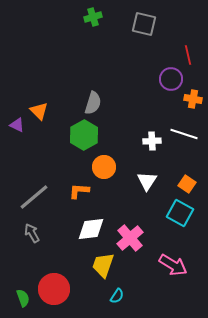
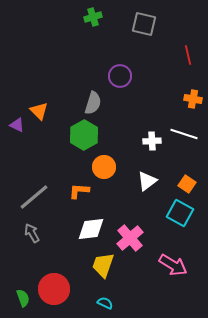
purple circle: moved 51 px left, 3 px up
white triangle: rotated 20 degrees clockwise
cyan semicircle: moved 12 px left, 7 px down; rotated 98 degrees counterclockwise
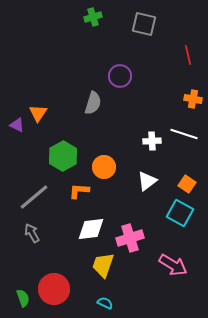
orange triangle: moved 1 px left, 2 px down; rotated 18 degrees clockwise
green hexagon: moved 21 px left, 21 px down
pink cross: rotated 24 degrees clockwise
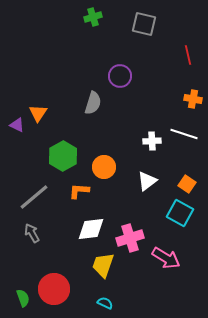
pink arrow: moved 7 px left, 7 px up
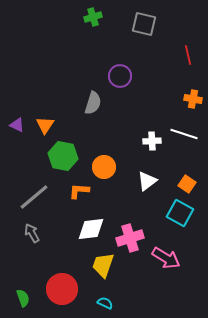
orange triangle: moved 7 px right, 12 px down
green hexagon: rotated 20 degrees counterclockwise
red circle: moved 8 px right
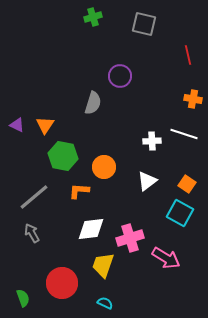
red circle: moved 6 px up
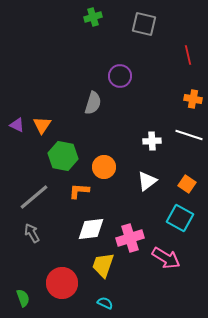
orange triangle: moved 3 px left
white line: moved 5 px right, 1 px down
cyan square: moved 5 px down
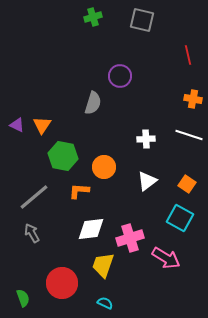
gray square: moved 2 px left, 4 px up
white cross: moved 6 px left, 2 px up
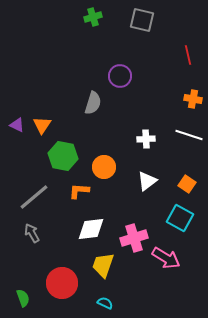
pink cross: moved 4 px right
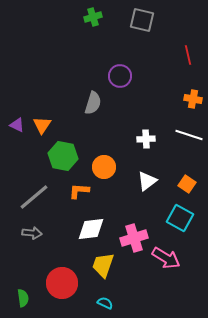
gray arrow: rotated 126 degrees clockwise
green semicircle: rotated 12 degrees clockwise
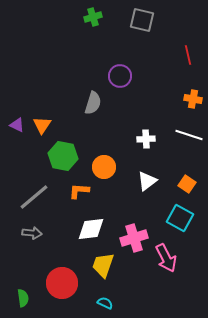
pink arrow: rotated 32 degrees clockwise
